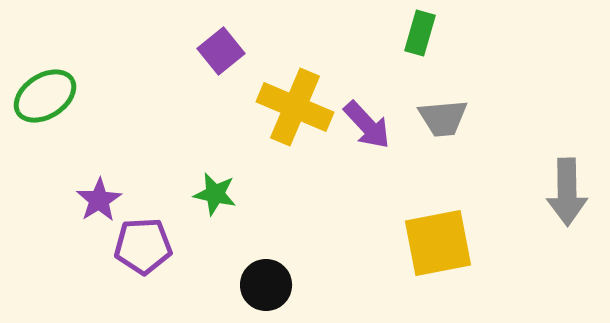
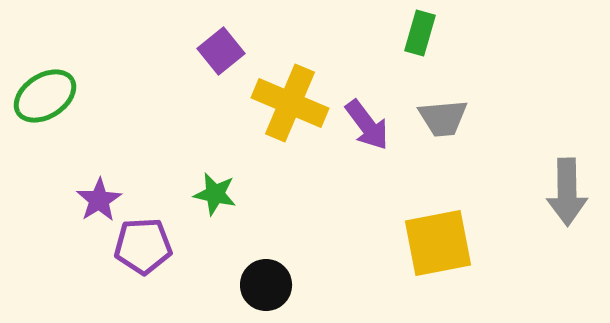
yellow cross: moved 5 px left, 4 px up
purple arrow: rotated 6 degrees clockwise
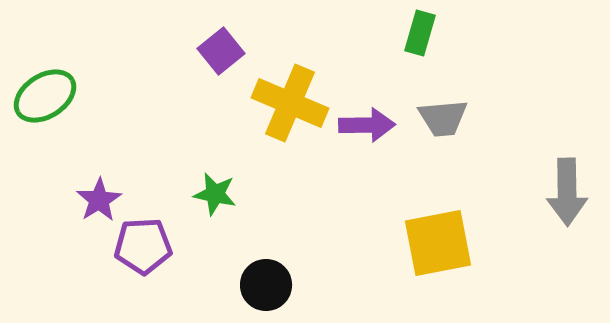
purple arrow: rotated 54 degrees counterclockwise
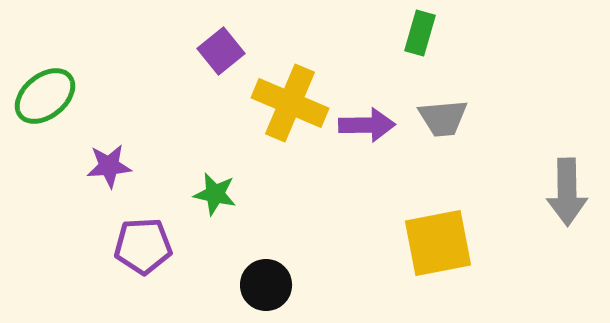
green ellipse: rotated 6 degrees counterclockwise
purple star: moved 10 px right, 34 px up; rotated 27 degrees clockwise
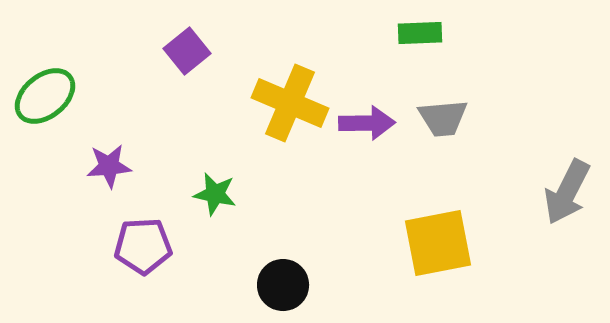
green rectangle: rotated 72 degrees clockwise
purple square: moved 34 px left
purple arrow: moved 2 px up
gray arrow: rotated 28 degrees clockwise
black circle: moved 17 px right
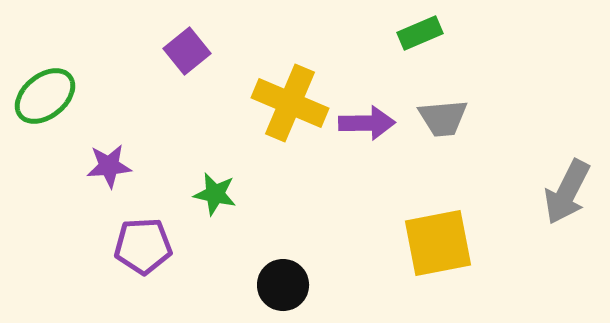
green rectangle: rotated 21 degrees counterclockwise
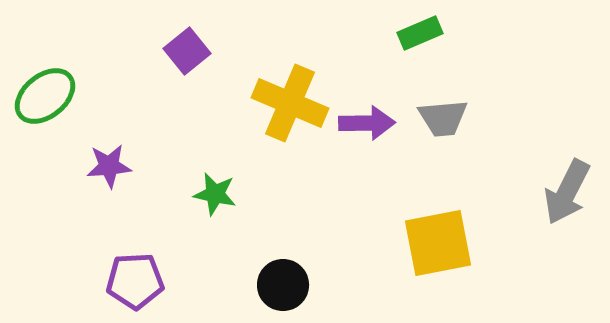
purple pentagon: moved 8 px left, 35 px down
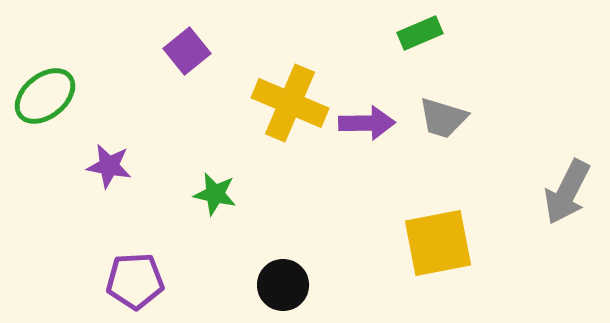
gray trapezoid: rotated 22 degrees clockwise
purple star: rotated 15 degrees clockwise
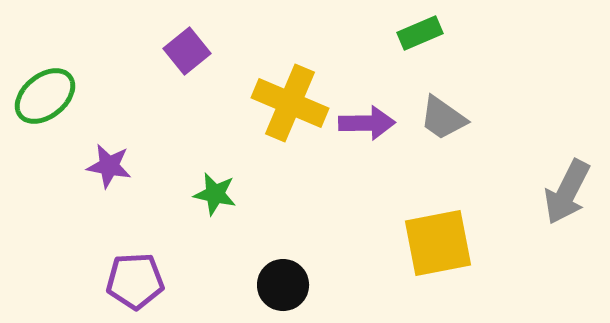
gray trapezoid: rotated 18 degrees clockwise
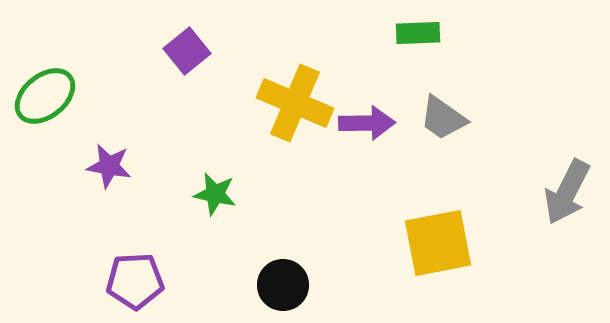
green rectangle: moved 2 px left; rotated 21 degrees clockwise
yellow cross: moved 5 px right
